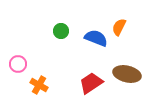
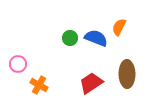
green circle: moved 9 px right, 7 px down
brown ellipse: rotated 76 degrees clockwise
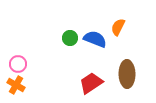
orange semicircle: moved 1 px left
blue semicircle: moved 1 px left, 1 px down
orange cross: moved 23 px left
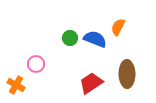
pink circle: moved 18 px right
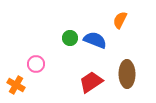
orange semicircle: moved 2 px right, 7 px up
blue semicircle: moved 1 px down
red trapezoid: moved 1 px up
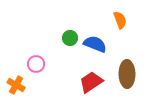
orange semicircle: rotated 132 degrees clockwise
blue semicircle: moved 4 px down
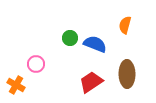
orange semicircle: moved 5 px right, 5 px down; rotated 144 degrees counterclockwise
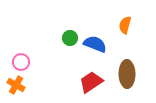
pink circle: moved 15 px left, 2 px up
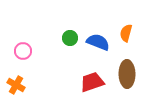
orange semicircle: moved 1 px right, 8 px down
blue semicircle: moved 3 px right, 2 px up
pink circle: moved 2 px right, 11 px up
red trapezoid: moved 1 px right; rotated 15 degrees clockwise
